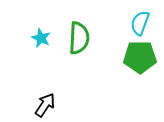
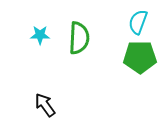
cyan semicircle: moved 2 px left, 1 px up
cyan star: moved 1 px left, 3 px up; rotated 24 degrees counterclockwise
black arrow: rotated 70 degrees counterclockwise
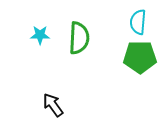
cyan semicircle: rotated 15 degrees counterclockwise
black arrow: moved 8 px right
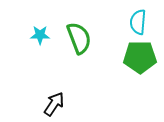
green semicircle: rotated 24 degrees counterclockwise
black arrow: moved 1 px right, 1 px up; rotated 70 degrees clockwise
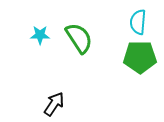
green semicircle: rotated 12 degrees counterclockwise
